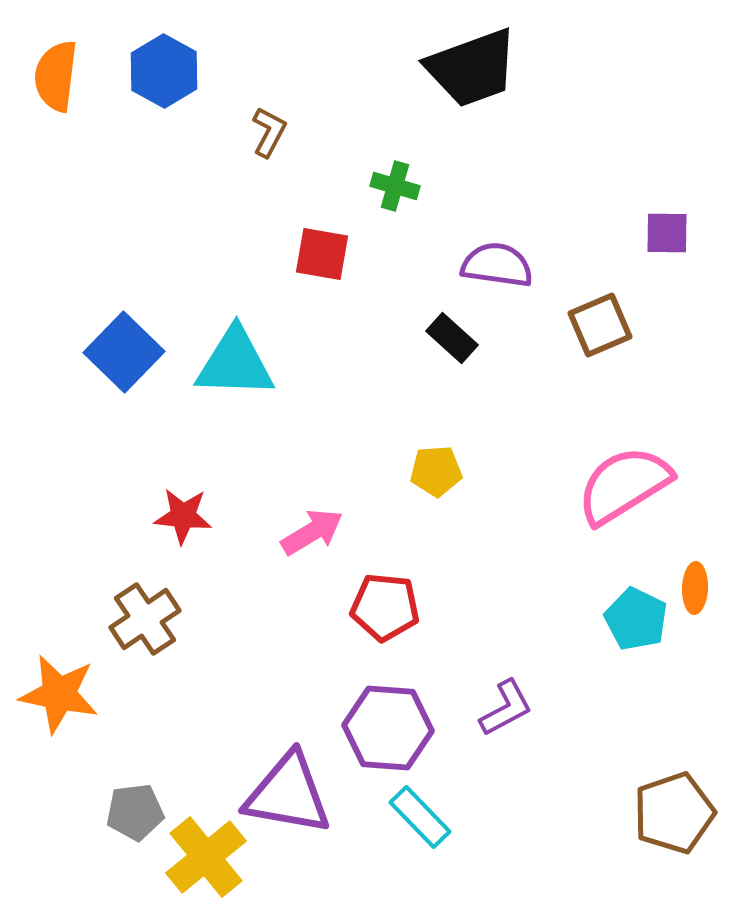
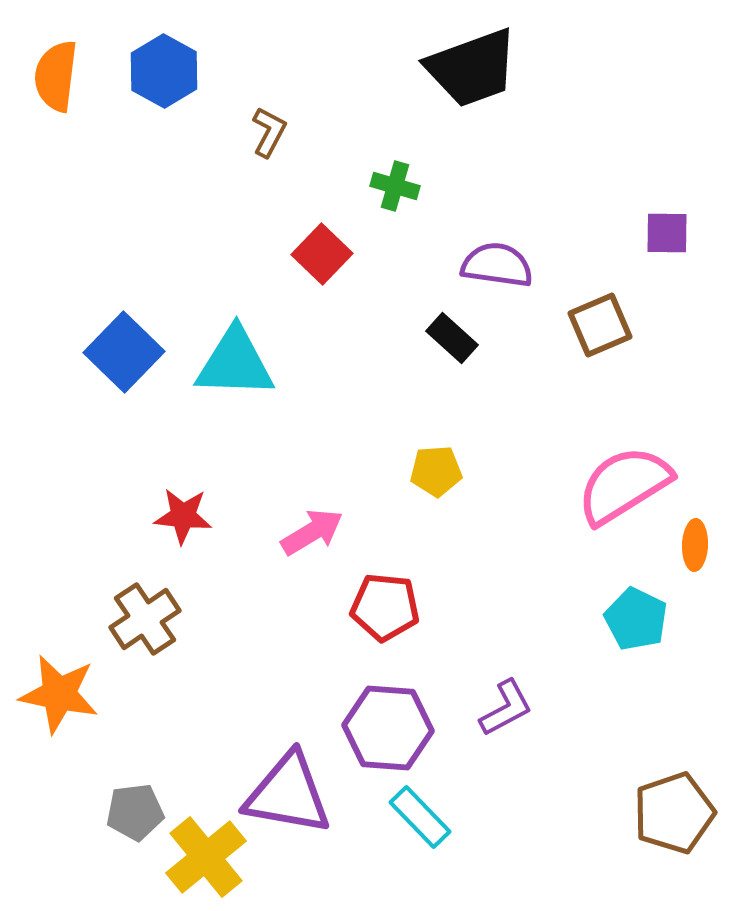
red square: rotated 34 degrees clockwise
orange ellipse: moved 43 px up
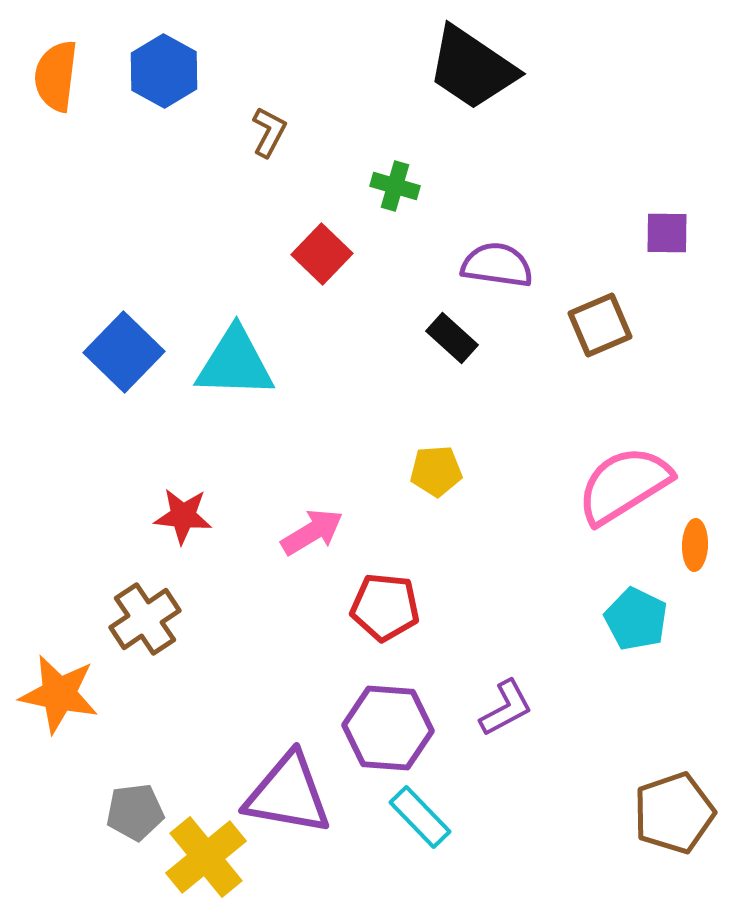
black trapezoid: rotated 54 degrees clockwise
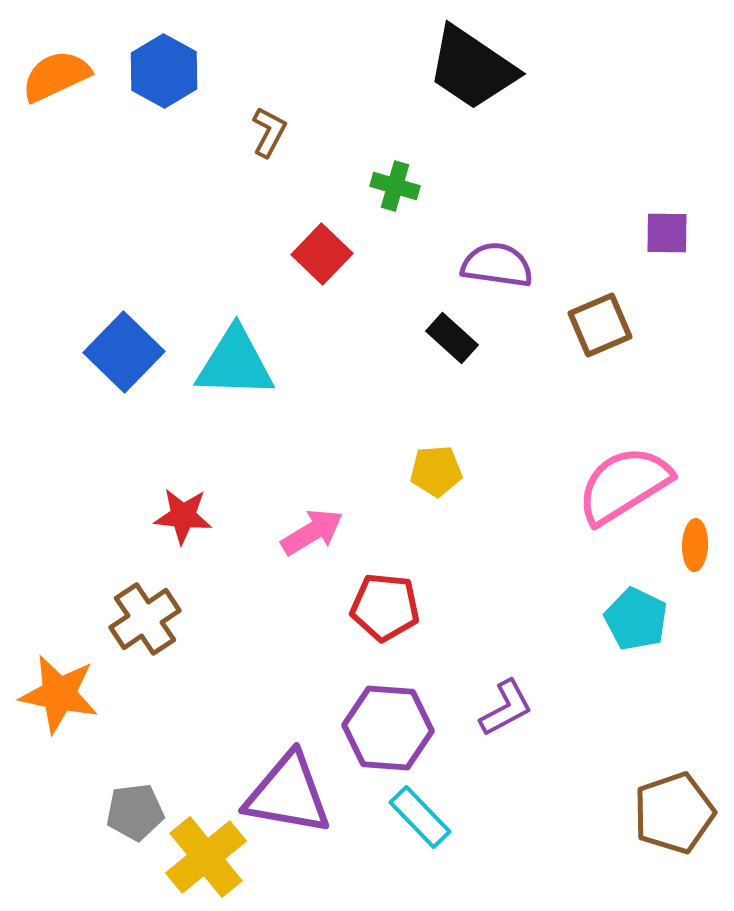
orange semicircle: rotated 58 degrees clockwise
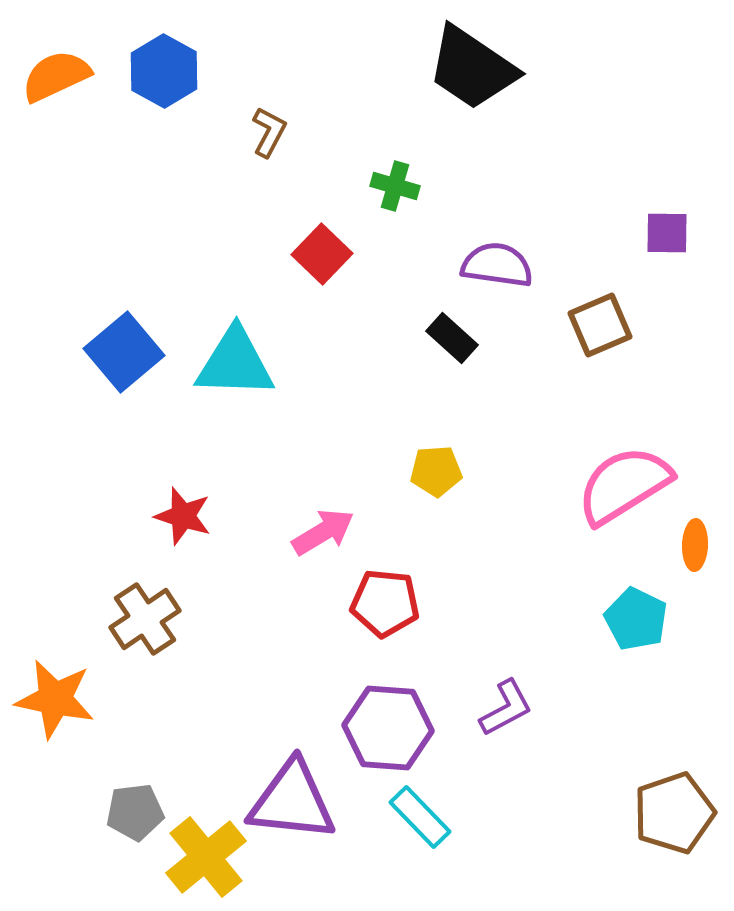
blue square: rotated 6 degrees clockwise
red star: rotated 12 degrees clockwise
pink arrow: moved 11 px right
red pentagon: moved 4 px up
orange star: moved 4 px left, 5 px down
purple triangle: moved 4 px right, 7 px down; rotated 4 degrees counterclockwise
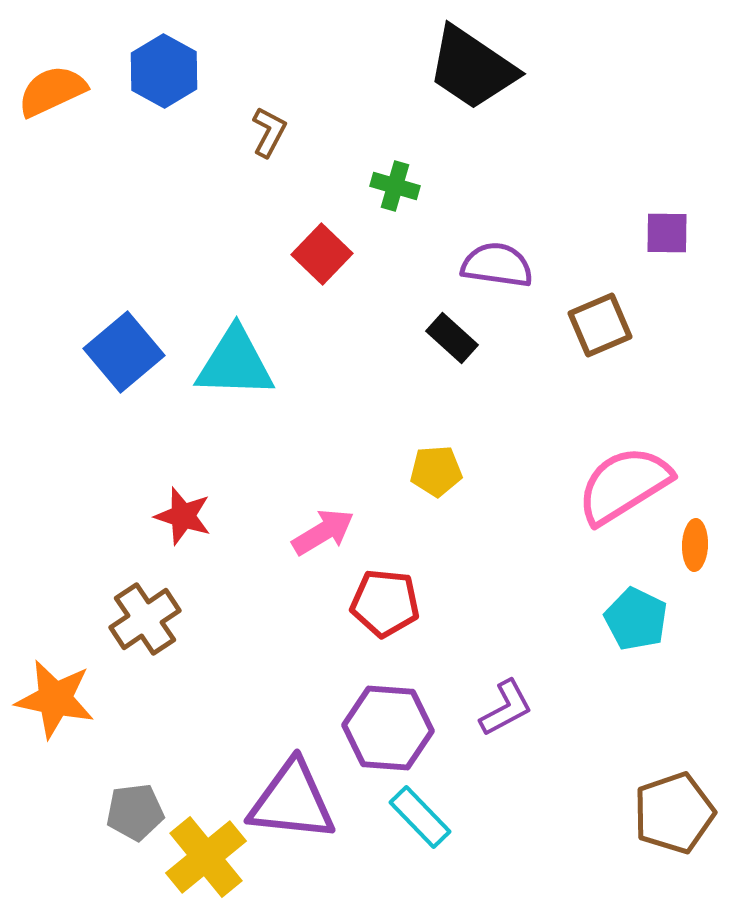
orange semicircle: moved 4 px left, 15 px down
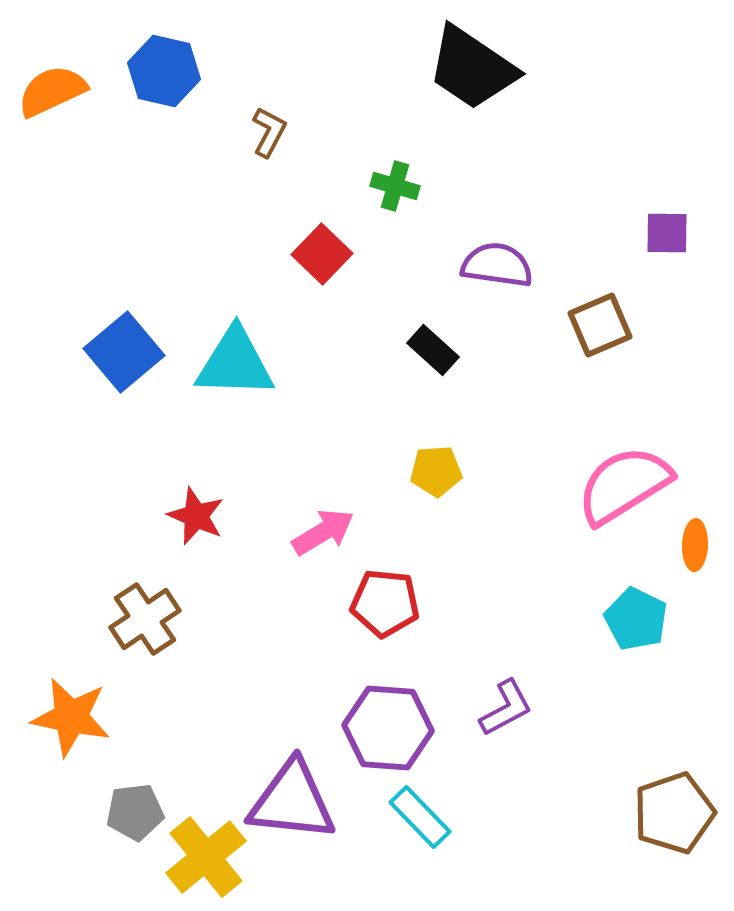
blue hexagon: rotated 16 degrees counterclockwise
black rectangle: moved 19 px left, 12 px down
red star: moved 13 px right; rotated 6 degrees clockwise
orange star: moved 16 px right, 18 px down
